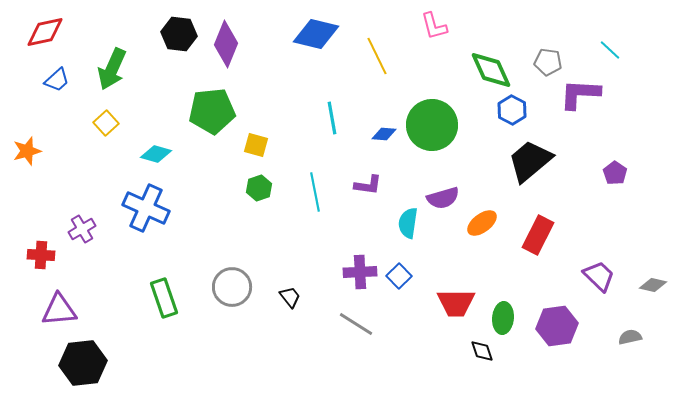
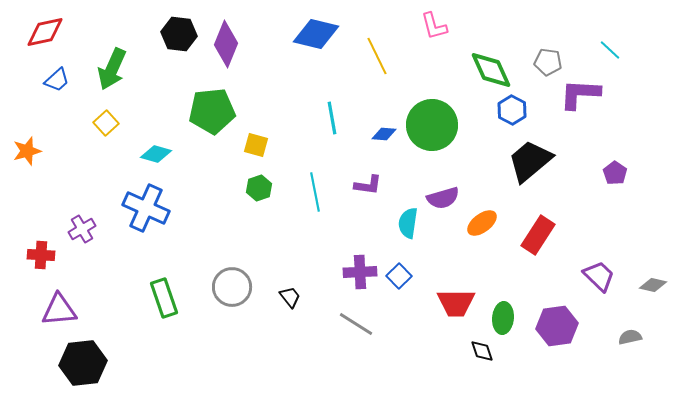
red rectangle at (538, 235): rotated 6 degrees clockwise
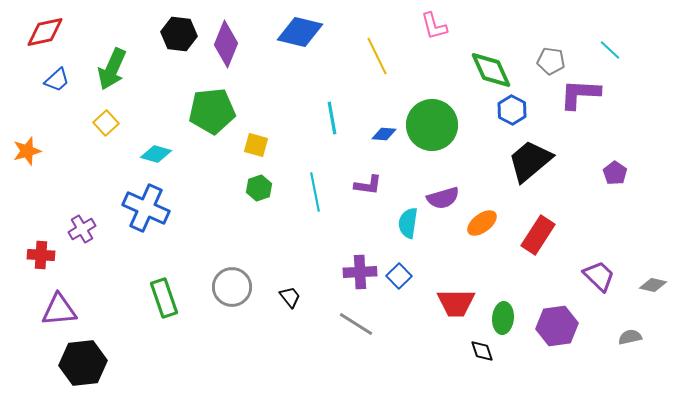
blue diamond at (316, 34): moved 16 px left, 2 px up
gray pentagon at (548, 62): moved 3 px right, 1 px up
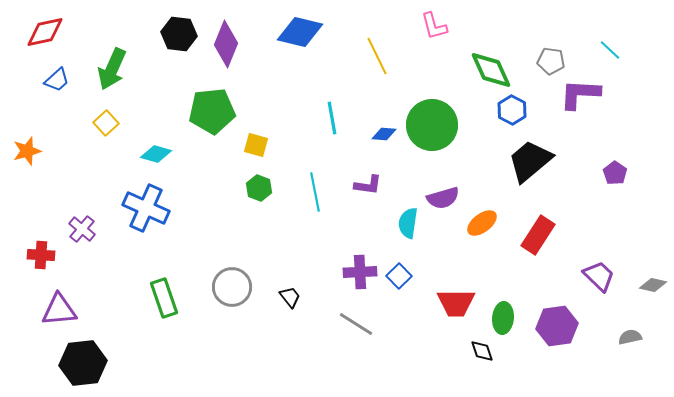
green hexagon at (259, 188): rotated 20 degrees counterclockwise
purple cross at (82, 229): rotated 20 degrees counterclockwise
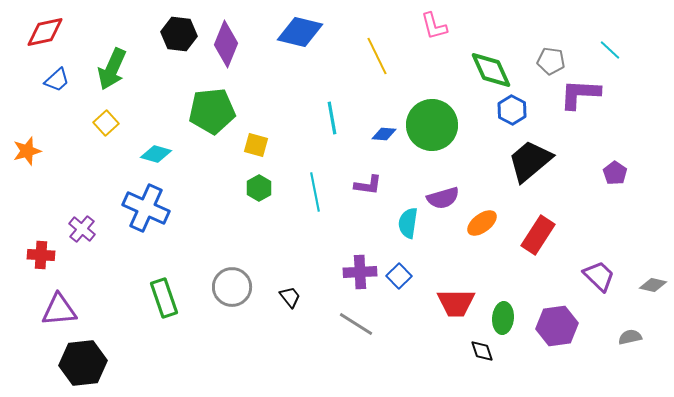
green hexagon at (259, 188): rotated 10 degrees clockwise
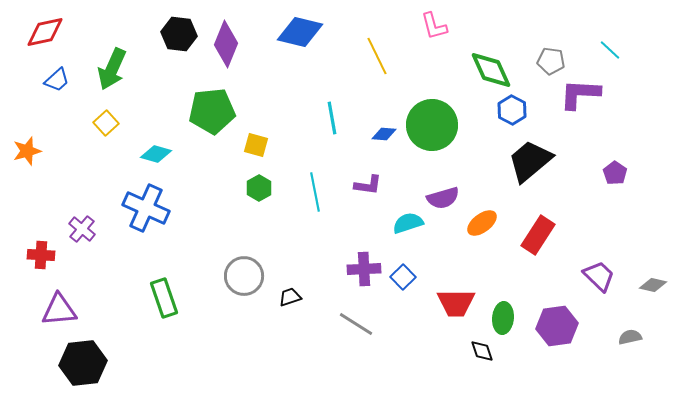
cyan semicircle at (408, 223): rotated 64 degrees clockwise
purple cross at (360, 272): moved 4 px right, 3 px up
blue square at (399, 276): moved 4 px right, 1 px down
gray circle at (232, 287): moved 12 px right, 11 px up
black trapezoid at (290, 297): rotated 70 degrees counterclockwise
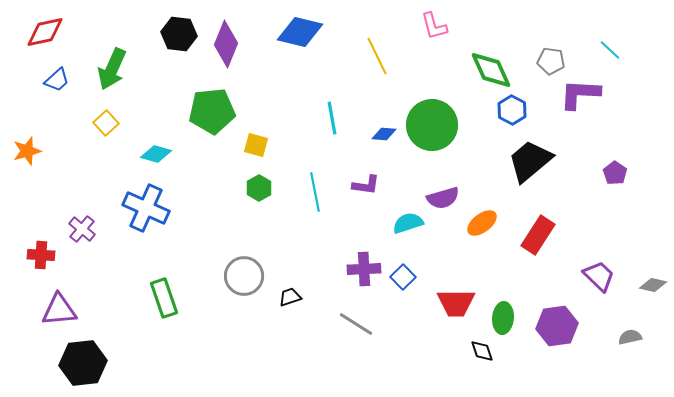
purple L-shape at (368, 185): moved 2 px left
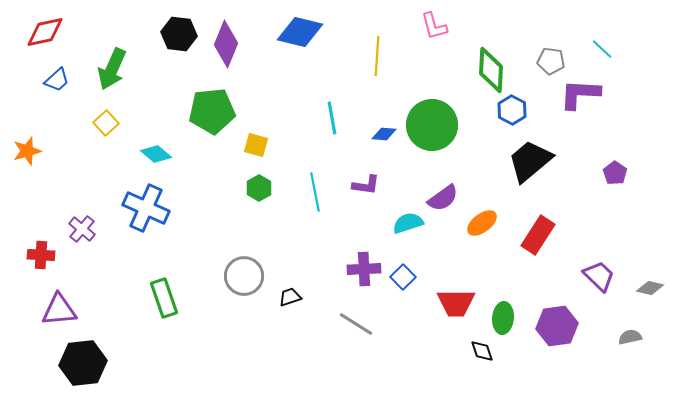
cyan line at (610, 50): moved 8 px left, 1 px up
yellow line at (377, 56): rotated 30 degrees clockwise
green diamond at (491, 70): rotated 27 degrees clockwise
cyan diamond at (156, 154): rotated 24 degrees clockwise
purple semicircle at (443, 198): rotated 20 degrees counterclockwise
gray diamond at (653, 285): moved 3 px left, 3 px down
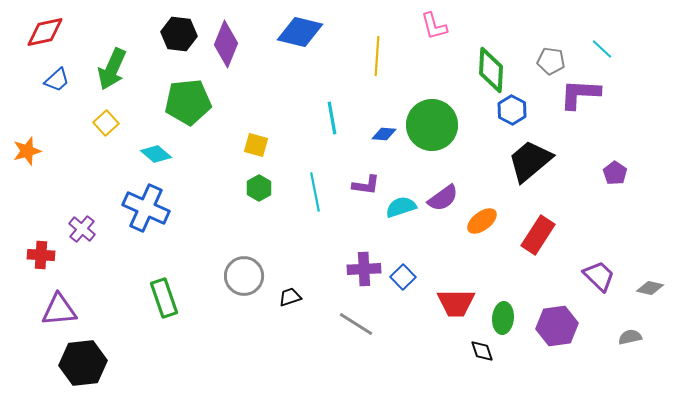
green pentagon at (212, 111): moved 24 px left, 9 px up
cyan semicircle at (408, 223): moved 7 px left, 16 px up
orange ellipse at (482, 223): moved 2 px up
